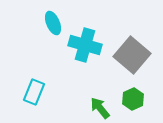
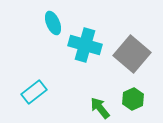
gray square: moved 1 px up
cyan rectangle: rotated 30 degrees clockwise
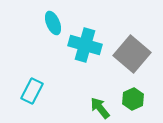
cyan rectangle: moved 2 px left, 1 px up; rotated 25 degrees counterclockwise
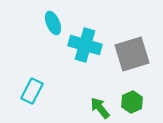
gray square: rotated 33 degrees clockwise
green hexagon: moved 1 px left, 3 px down
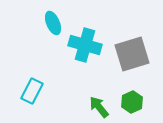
green arrow: moved 1 px left, 1 px up
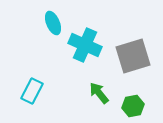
cyan cross: rotated 8 degrees clockwise
gray square: moved 1 px right, 2 px down
green hexagon: moved 1 px right, 4 px down; rotated 15 degrees clockwise
green arrow: moved 14 px up
